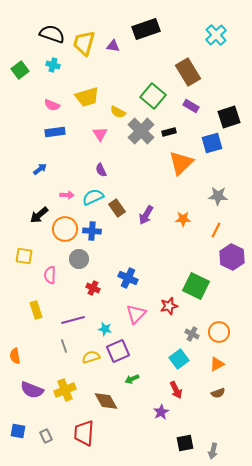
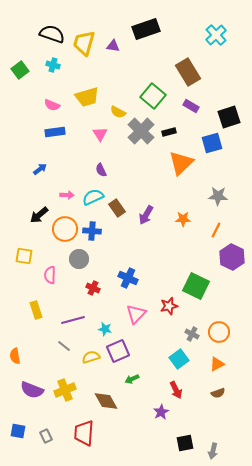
gray line at (64, 346): rotated 32 degrees counterclockwise
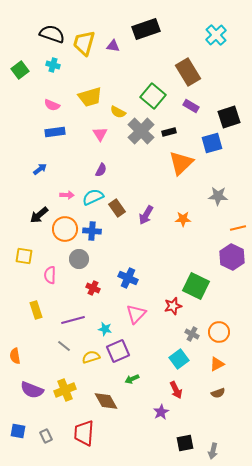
yellow trapezoid at (87, 97): moved 3 px right
purple semicircle at (101, 170): rotated 128 degrees counterclockwise
orange line at (216, 230): moved 22 px right, 2 px up; rotated 49 degrees clockwise
red star at (169, 306): moved 4 px right
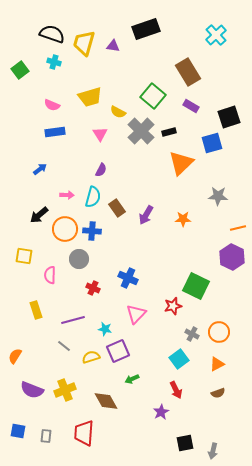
cyan cross at (53, 65): moved 1 px right, 3 px up
cyan semicircle at (93, 197): rotated 130 degrees clockwise
orange semicircle at (15, 356): rotated 42 degrees clockwise
gray rectangle at (46, 436): rotated 32 degrees clockwise
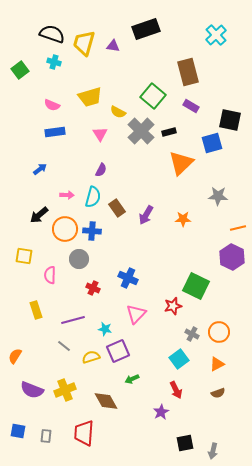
brown rectangle at (188, 72): rotated 16 degrees clockwise
black square at (229, 117): moved 1 px right, 3 px down; rotated 30 degrees clockwise
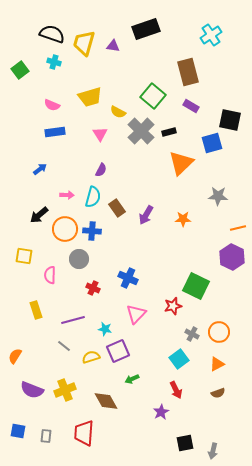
cyan cross at (216, 35): moved 5 px left; rotated 10 degrees clockwise
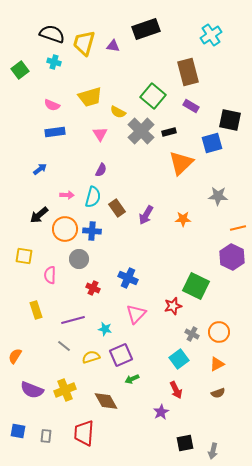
purple square at (118, 351): moved 3 px right, 4 px down
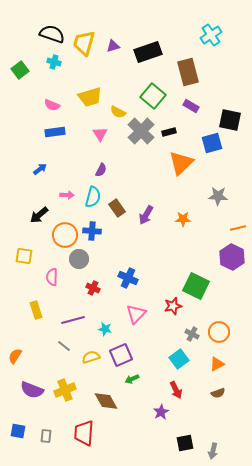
black rectangle at (146, 29): moved 2 px right, 23 px down
purple triangle at (113, 46): rotated 24 degrees counterclockwise
orange circle at (65, 229): moved 6 px down
pink semicircle at (50, 275): moved 2 px right, 2 px down
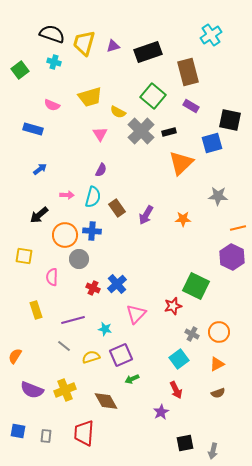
blue rectangle at (55, 132): moved 22 px left, 3 px up; rotated 24 degrees clockwise
blue cross at (128, 278): moved 11 px left, 6 px down; rotated 24 degrees clockwise
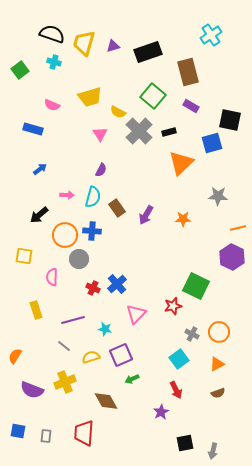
gray cross at (141, 131): moved 2 px left
yellow cross at (65, 390): moved 8 px up
